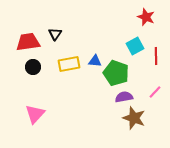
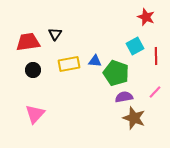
black circle: moved 3 px down
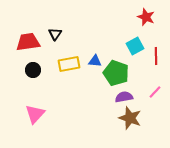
brown star: moved 4 px left
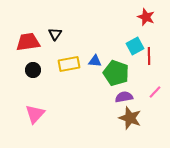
red line: moved 7 px left
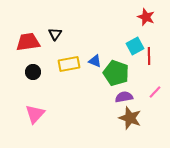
blue triangle: rotated 16 degrees clockwise
black circle: moved 2 px down
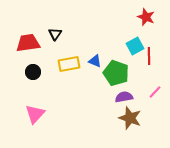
red trapezoid: moved 1 px down
